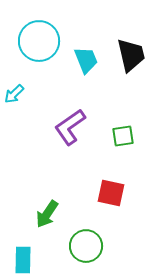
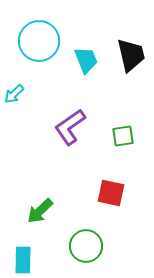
green arrow: moved 7 px left, 3 px up; rotated 12 degrees clockwise
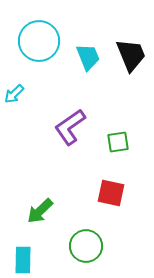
black trapezoid: rotated 9 degrees counterclockwise
cyan trapezoid: moved 2 px right, 3 px up
green square: moved 5 px left, 6 px down
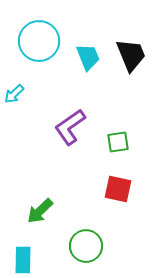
red square: moved 7 px right, 4 px up
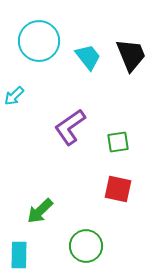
cyan trapezoid: rotated 16 degrees counterclockwise
cyan arrow: moved 2 px down
cyan rectangle: moved 4 px left, 5 px up
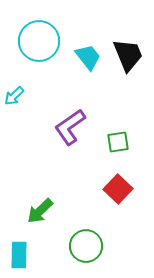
black trapezoid: moved 3 px left
red square: rotated 32 degrees clockwise
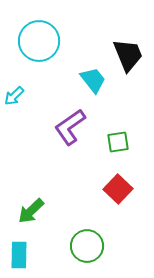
cyan trapezoid: moved 5 px right, 23 px down
green arrow: moved 9 px left
green circle: moved 1 px right
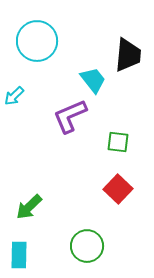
cyan circle: moved 2 px left
black trapezoid: rotated 27 degrees clockwise
purple L-shape: moved 11 px up; rotated 12 degrees clockwise
green square: rotated 15 degrees clockwise
green arrow: moved 2 px left, 4 px up
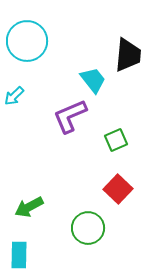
cyan circle: moved 10 px left
green square: moved 2 px left, 2 px up; rotated 30 degrees counterclockwise
green arrow: rotated 16 degrees clockwise
green circle: moved 1 px right, 18 px up
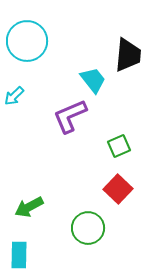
green square: moved 3 px right, 6 px down
